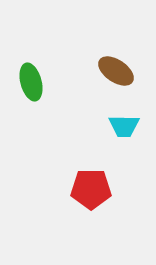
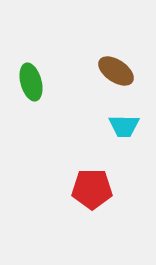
red pentagon: moved 1 px right
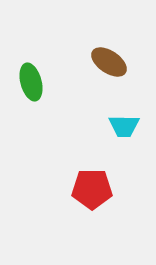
brown ellipse: moved 7 px left, 9 px up
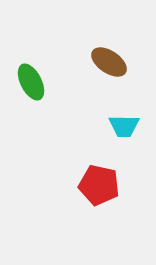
green ellipse: rotated 12 degrees counterclockwise
red pentagon: moved 7 px right, 4 px up; rotated 12 degrees clockwise
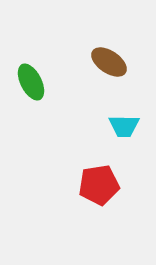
red pentagon: rotated 21 degrees counterclockwise
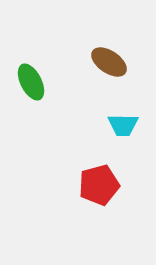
cyan trapezoid: moved 1 px left, 1 px up
red pentagon: rotated 6 degrees counterclockwise
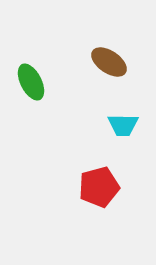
red pentagon: moved 2 px down
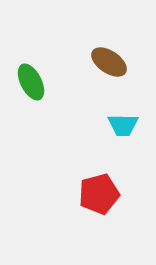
red pentagon: moved 7 px down
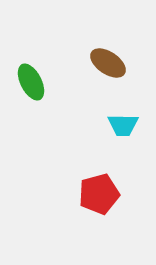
brown ellipse: moved 1 px left, 1 px down
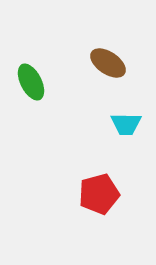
cyan trapezoid: moved 3 px right, 1 px up
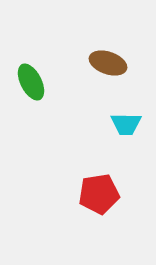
brown ellipse: rotated 15 degrees counterclockwise
red pentagon: rotated 6 degrees clockwise
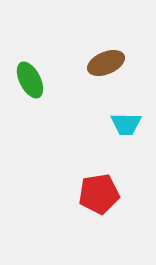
brown ellipse: moved 2 px left; rotated 42 degrees counterclockwise
green ellipse: moved 1 px left, 2 px up
